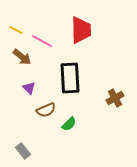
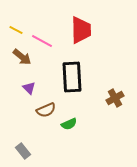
black rectangle: moved 2 px right, 1 px up
green semicircle: rotated 21 degrees clockwise
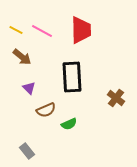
pink line: moved 10 px up
brown cross: moved 1 px right; rotated 24 degrees counterclockwise
gray rectangle: moved 4 px right
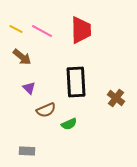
yellow line: moved 1 px up
black rectangle: moved 4 px right, 5 px down
gray rectangle: rotated 49 degrees counterclockwise
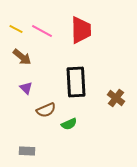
purple triangle: moved 3 px left
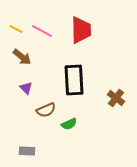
black rectangle: moved 2 px left, 2 px up
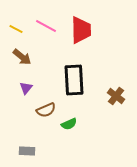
pink line: moved 4 px right, 5 px up
purple triangle: rotated 24 degrees clockwise
brown cross: moved 2 px up
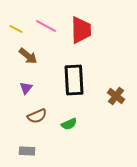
brown arrow: moved 6 px right, 1 px up
brown semicircle: moved 9 px left, 6 px down
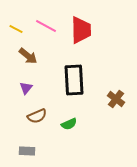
brown cross: moved 3 px down
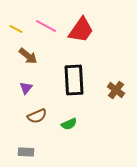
red trapezoid: rotated 36 degrees clockwise
brown cross: moved 9 px up
gray rectangle: moved 1 px left, 1 px down
